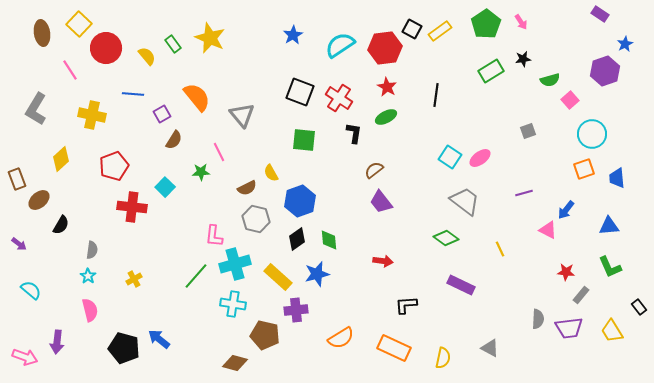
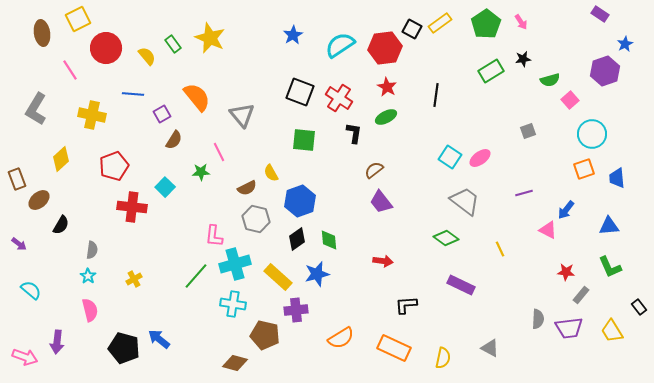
yellow square at (79, 24): moved 1 px left, 5 px up; rotated 20 degrees clockwise
yellow rectangle at (440, 31): moved 8 px up
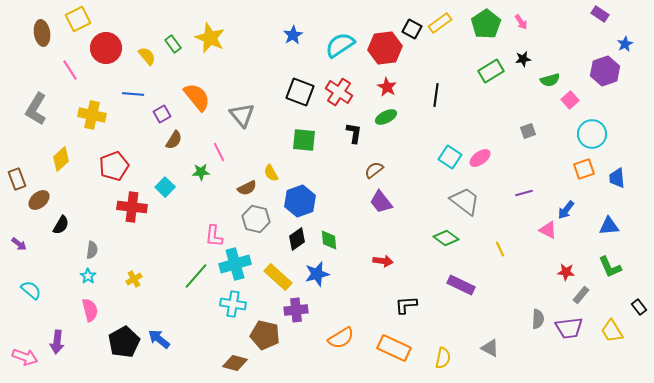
red cross at (339, 98): moved 6 px up
black pentagon at (124, 348): moved 6 px up; rotated 28 degrees clockwise
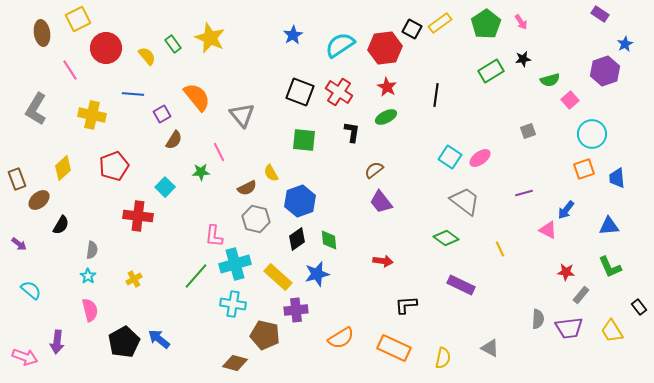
black L-shape at (354, 133): moved 2 px left, 1 px up
yellow diamond at (61, 159): moved 2 px right, 9 px down
red cross at (132, 207): moved 6 px right, 9 px down
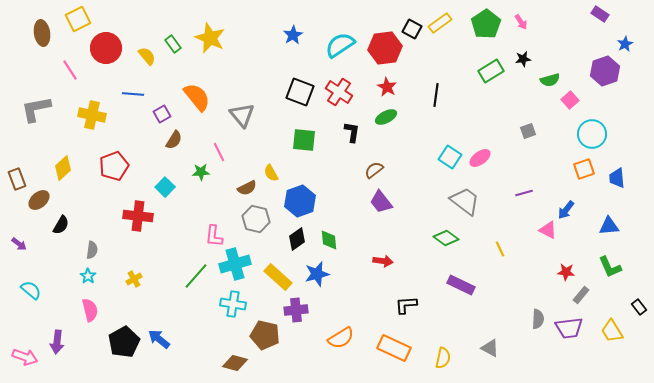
gray L-shape at (36, 109): rotated 48 degrees clockwise
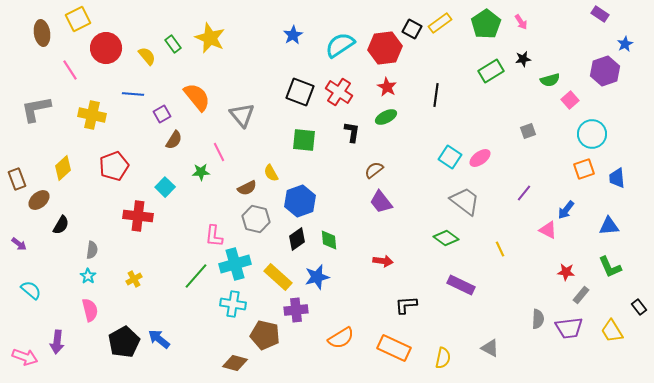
purple line at (524, 193): rotated 36 degrees counterclockwise
blue star at (317, 274): moved 3 px down
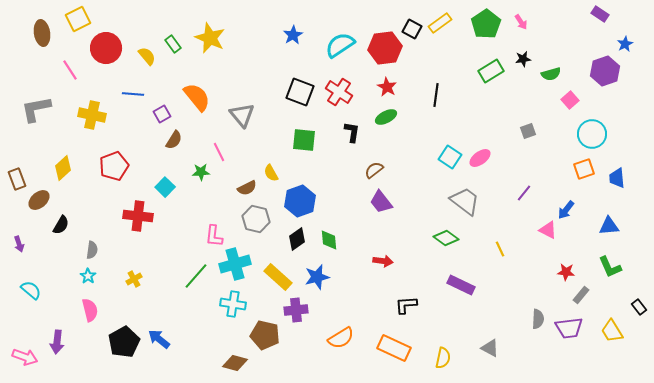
green semicircle at (550, 80): moved 1 px right, 6 px up
purple arrow at (19, 244): rotated 35 degrees clockwise
